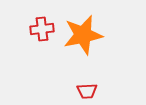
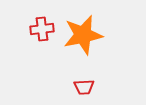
red trapezoid: moved 3 px left, 4 px up
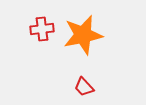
red trapezoid: rotated 50 degrees clockwise
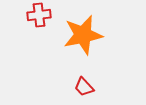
red cross: moved 3 px left, 14 px up
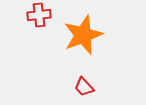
orange star: rotated 9 degrees counterclockwise
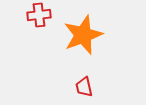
red trapezoid: rotated 30 degrees clockwise
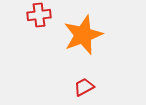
red trapezoid: rotated 75 degrees clockwise
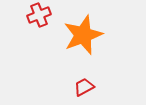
red cross: rotated 15 degrees counterclockwise
